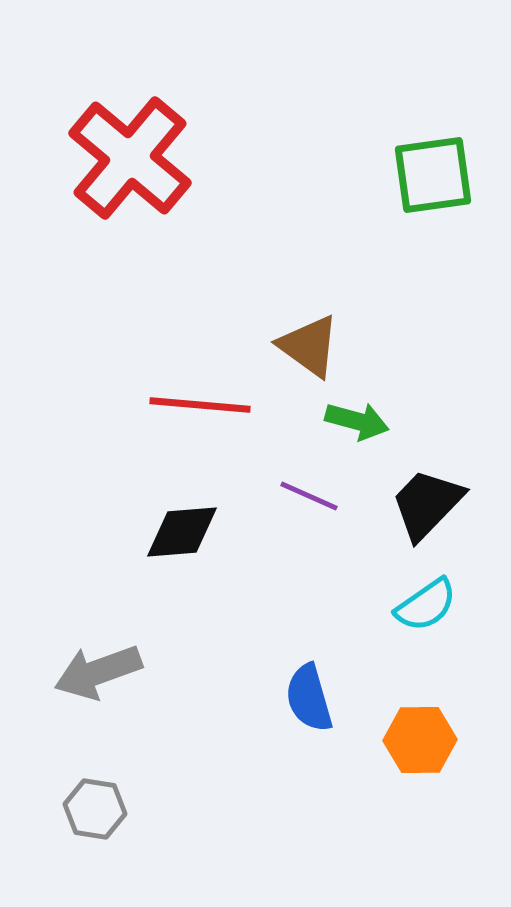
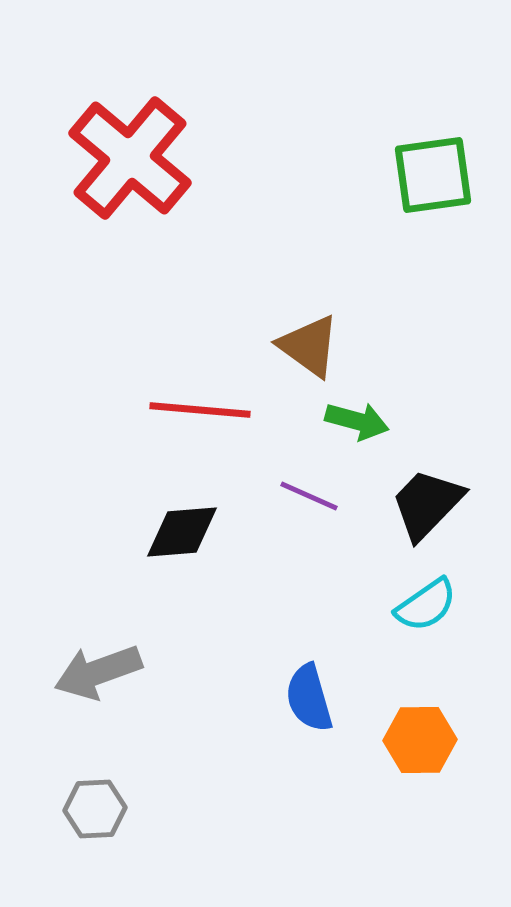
red line: moved 5 px down
gray hexagon: rotated 12 degrees counterclockwise
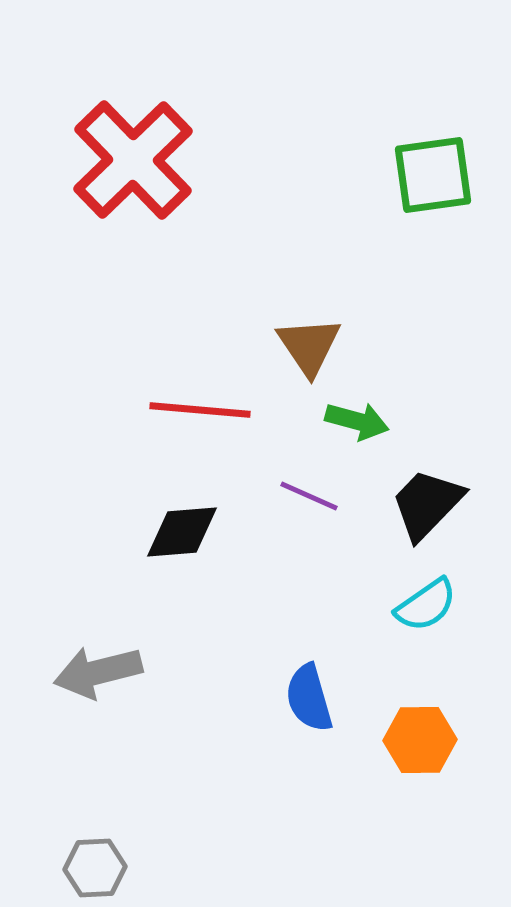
red cross: moved 3 px right, 2 px down; rotated 6 degrees clockwise
brown triangle: rotated 20 degrees clockwise
gray arrow: rotated 6 degrees clockwise
gray hexagon: moved 59 px down
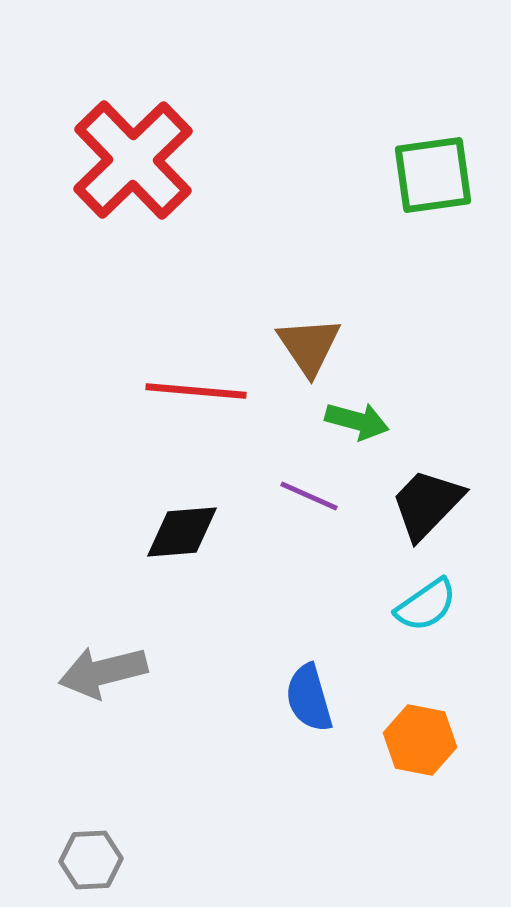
red line: moved 4 px left, 19 px up
gray arrow: moved 5 px right
orange hexagon: rotated 12 degrees clockwise
gray hexagon: moved 4 px left, 8 px up
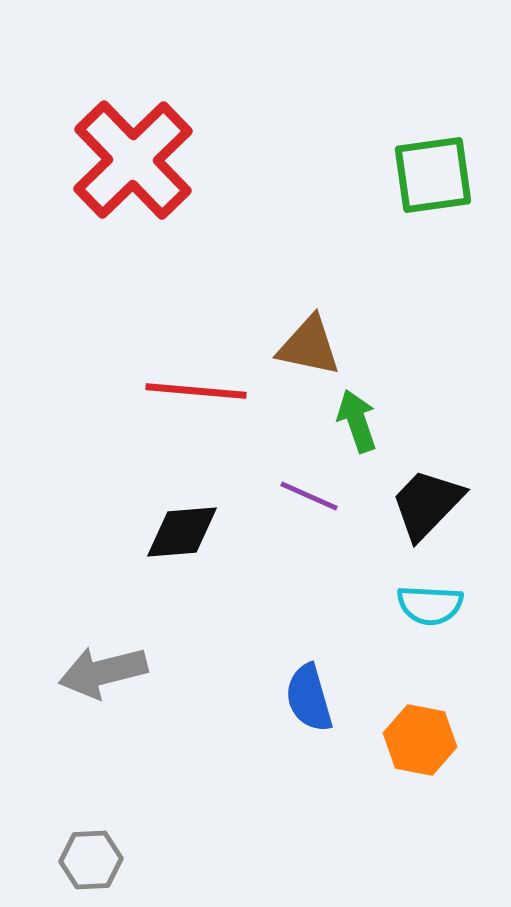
brown triangle: rotated 44 degrees counterclockwise
green arrow: rotated 124 degrees counterclockwise
cyan semicircle: moved 4 px right; rotated 38 degrees clockwise
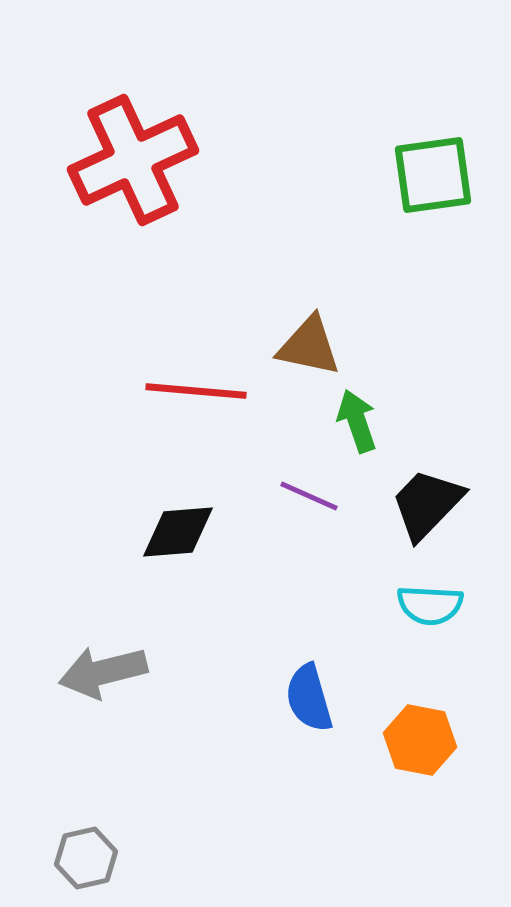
red cross: rotated 19 degrees clockwise
black diamond: moved 4 px left
gray hexagon: moved 5 px left, 2 px up; rotated 10 degrees counterclockwise
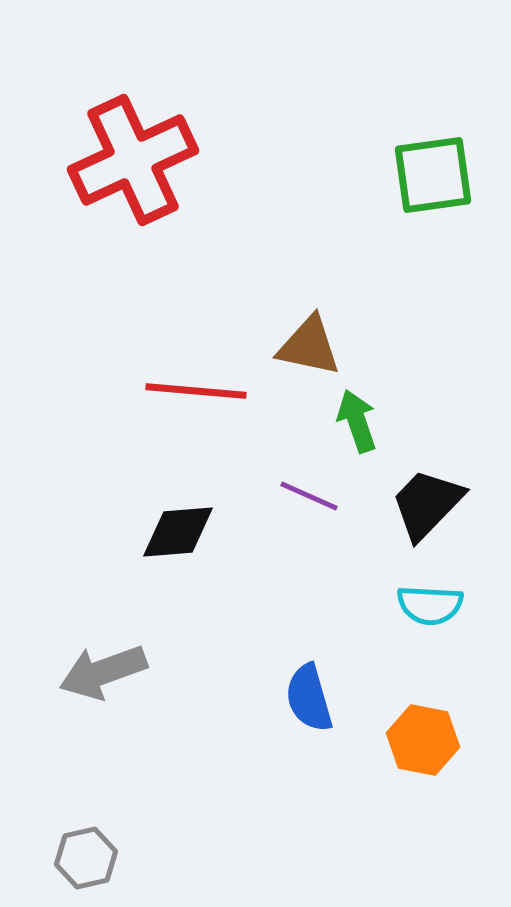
gray arrow: rotated 6 degrees counterclockwise
orange hexagon: moved 3 px right
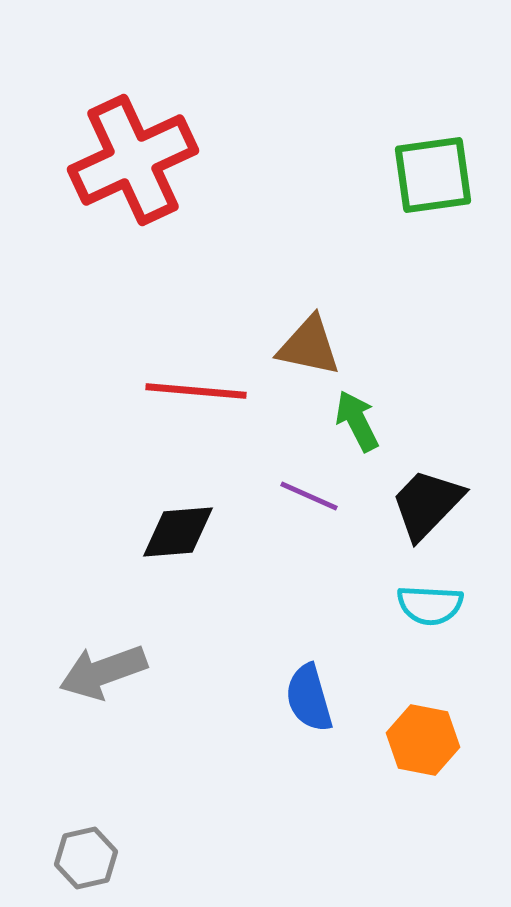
green arrow: rotated 8 degrees counterclockwise
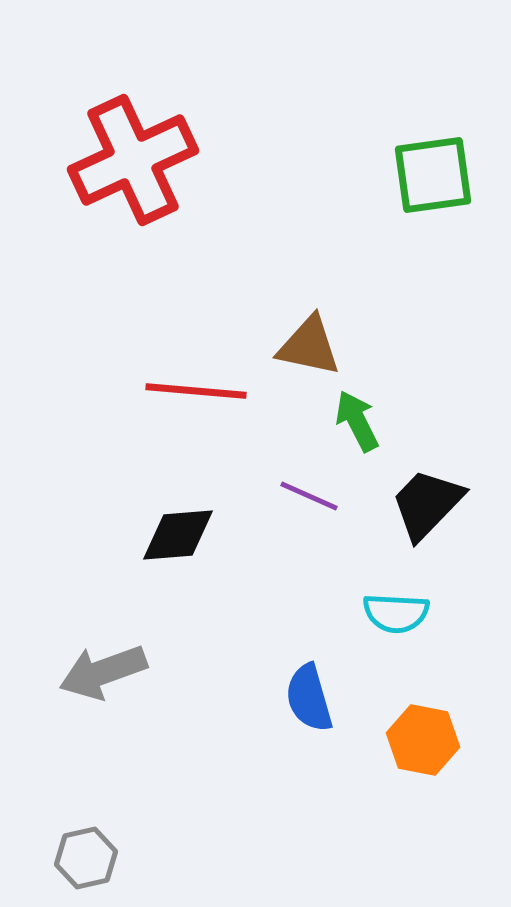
black diamond: moved 3 px down
cyan semicircle: moved 34 px left, 8 px down
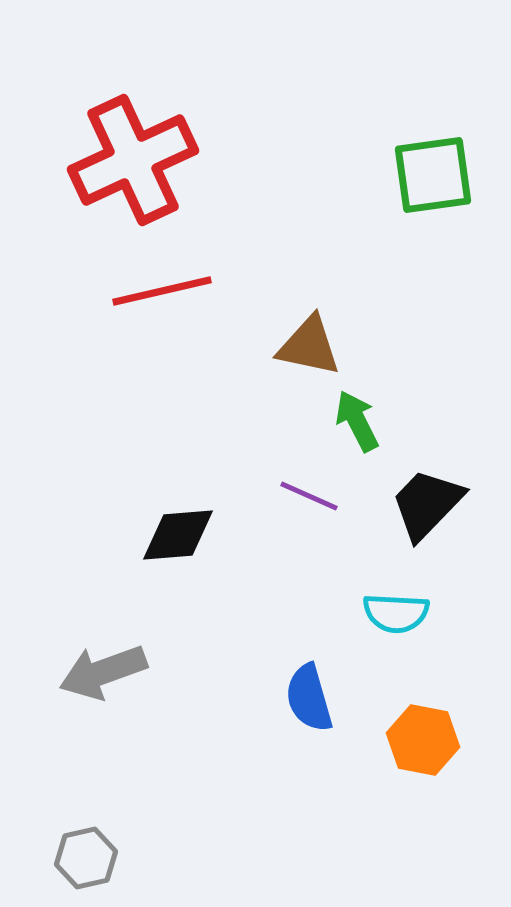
red line: moved 34 px left, 100 px up; rotated 18 degrees counterclockwise
